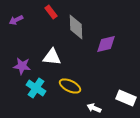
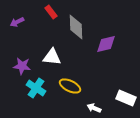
purple arrow: moved 1 px right, 2 px down
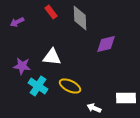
gray diamond: moved 4 px right, 9 px up
cyan cross: moved 2 px right, 2 px up
white rectangle: rotated 24 degrees counterclockwise
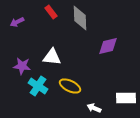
purple diamond: moved 2 px right, 2 px down
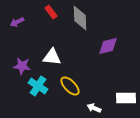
yellow ellipse: rotated 20 degrees clockwise
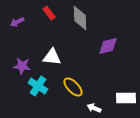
red rectangle: moved 2 px left, 1 px down
yellow ellipse: moved 3 px right, 1 px down
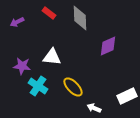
red rectangle: rotated 16 degrees counterclockwise
purple diamond: rotated 10 degrees counterclockwise
white rectangle: moved 1 px right, 2 px up; rotated 24 degrees counterclockwise
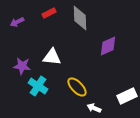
red rectangle: rotated 64 degrees counterclockwise
yellow ellipse: moved 4 px right
